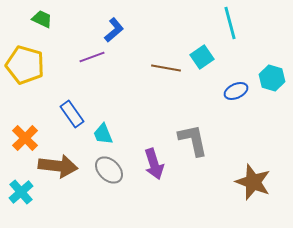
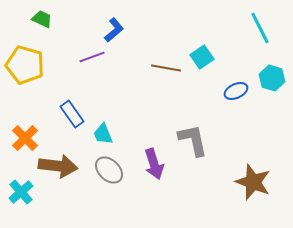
cyan line: moved 30 px right, 5 px down; rotated 12 degrees counterclockwise
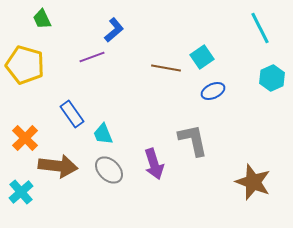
green trapezoid: rotated 140 degrees counterclockwise
cyan hexagon: rotated 20 degrees clockwise
blue ellipse: moved 23 px left
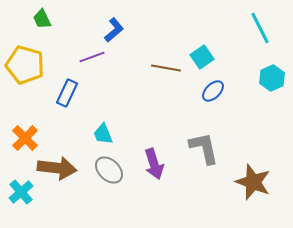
blue ellipse: rotated 20 degrees counterclockwise
blue rectangle: moved 5 px left, 21 px up; rotated 60 degrees clockwise
gray L-shape: moved 11 px right, 8 px down
brown arrow: moved 1 px left, 2 px down
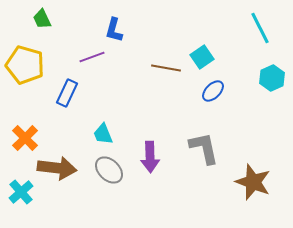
blue L-shape: rotated 145 degrees clockwise
purple arrow: moved 4 px left, 7 px up; rotated 16 degrees clockwise
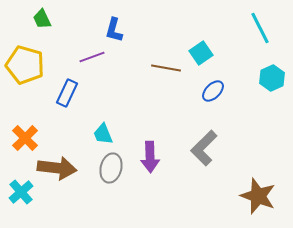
cyan square: moved 1 px left, 4 px up
gray L-shape: rotated 123 degrees counterclockwise
gray ellipse: moved 2 px right, 2 px up; rotated 60 degrees clockwise
brown star: moved 5 px right, 14 px down
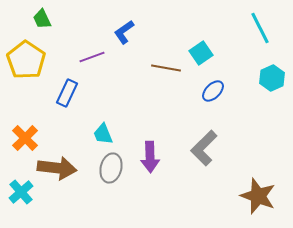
blue L-shape: moved 10 px right, 2 px down; rotated 40 degrees clockwise
yellow pentagon: moved 1 px right, 5 px up; rotated 18 degrees clockwise
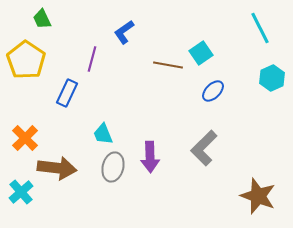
purple line: moved 2 px down; rotated 55 degrees counterclockwise
brown line: moved 2 px right, 3 px up
gray ellipse: moved 2 px right, 1 px up
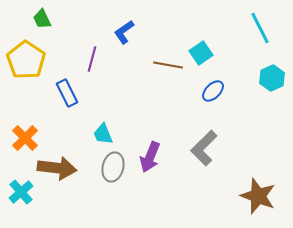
blue rectangle: rotated 52 degrees counterclockwise
purple arrow: rotated 24 degrees clockwise
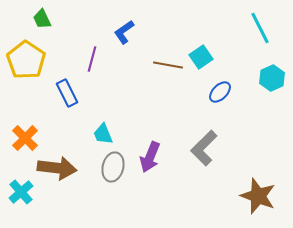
cyan square: moved 4 px down
blue ellipse: moved 7 px right, 1 px down
